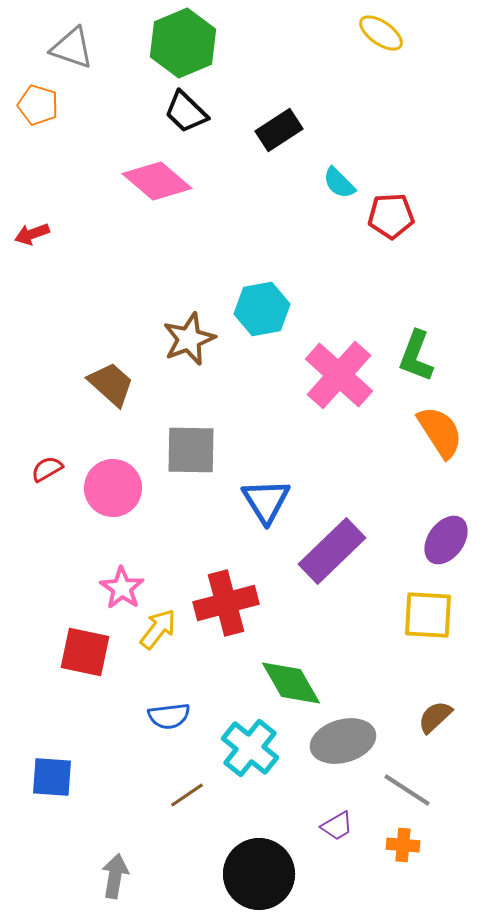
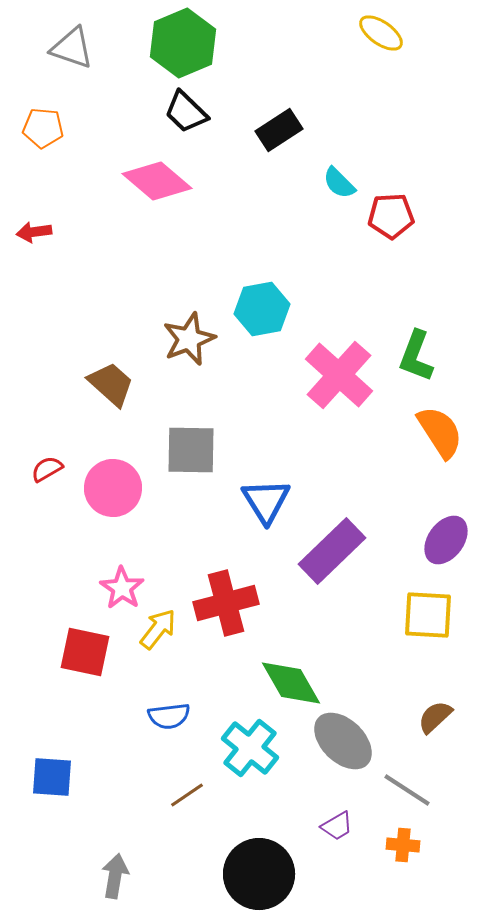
orange pentagon: moved 5 px right, 23 px down; rotated 12 degrees counterclockwise
red arrow: moved 2 px right, 2 px up; rotated 12 degrees clockwise
gray ellipse: rotated 60 degrees clockwise
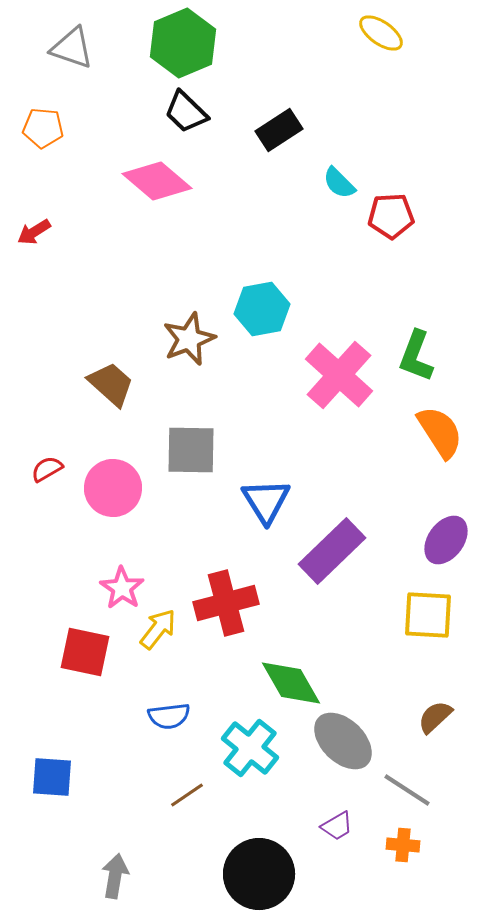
red arrow: rotated 24 degrees counterclockwise
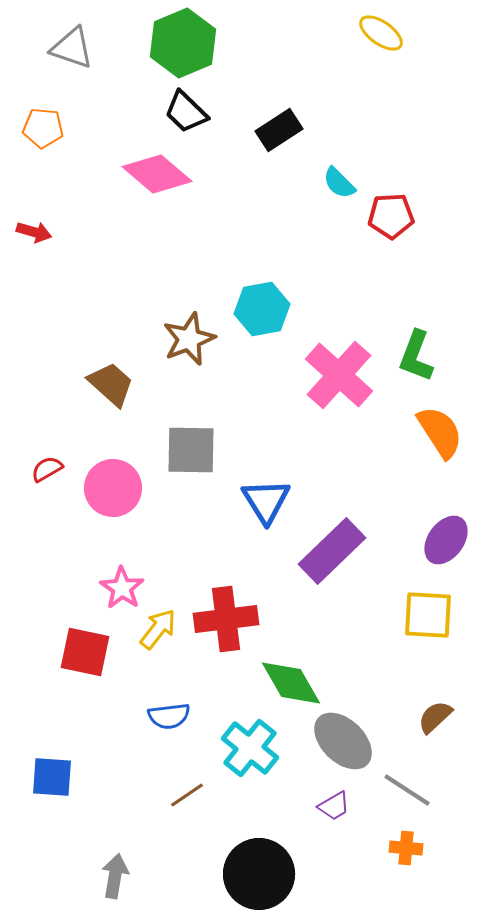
pink diamond: moved 7 px up
red arrow: rotated 132 degrees counterclockwise
red cross: moved 16 px down; rotated 8 degrees clockwise
purple trapezoid: moved 3 px left, 20 px up
orange cross: moved 3 px right, 3 px down
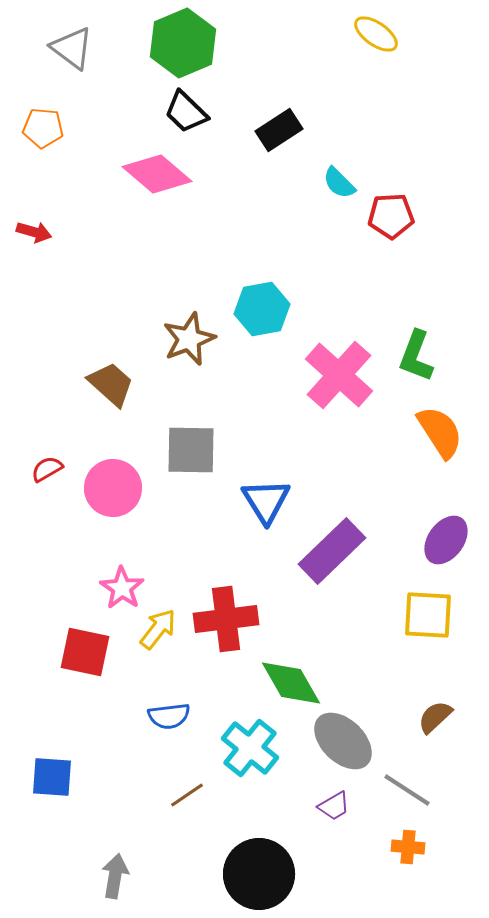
yellow ellipse: moved 5 px left, 1 px down
gray triangle: rotated 18 degrees clockwise
orange cross: moved 2 px right, 1 px up
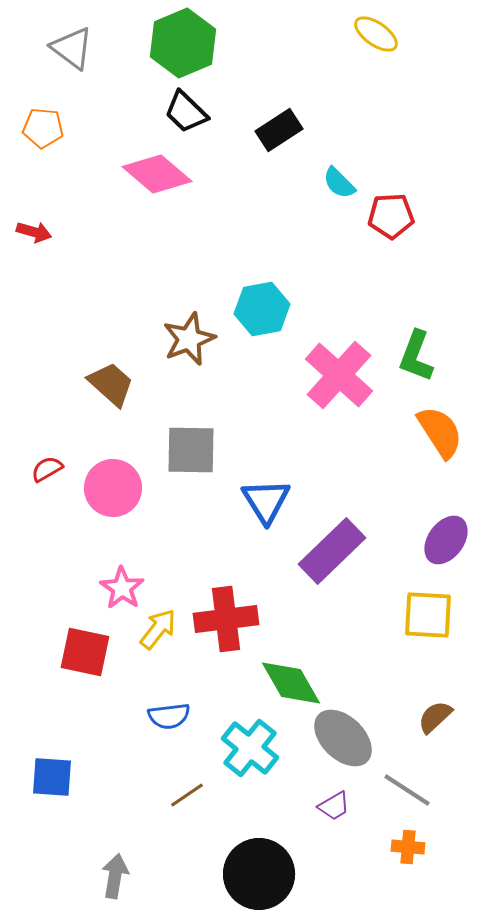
gray ellipse: moved 3 px up
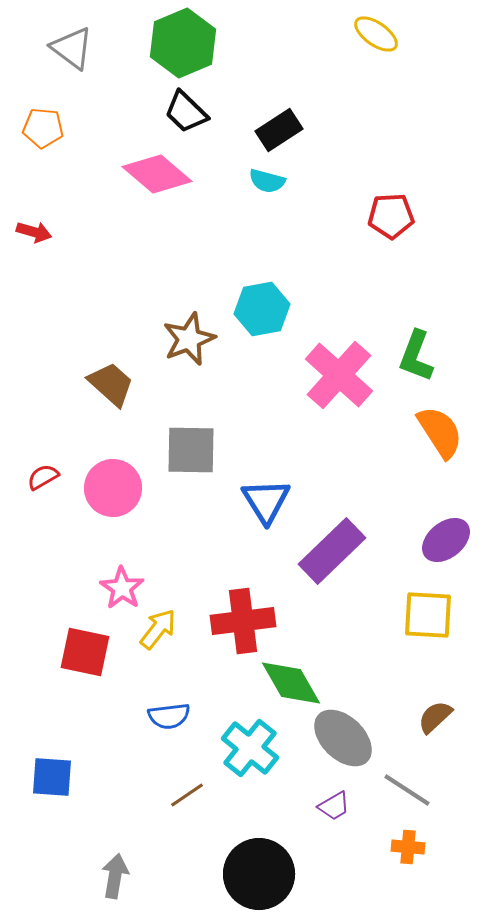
cyan semicircle: moved 72 px left, 2 px up; rotated 30 degrees counterclockwise
red semicircle: moved 4 px left, 8 px down
purple ellipse: rotated 15 degrees clockwise
red cross: moved 17 px right, 2 px down
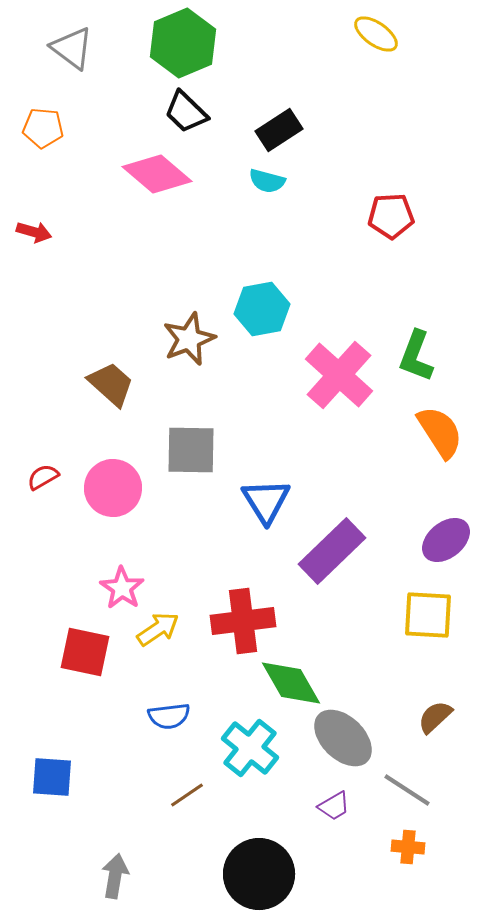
yellow arrow: rotated 18 degrees clockwise
